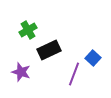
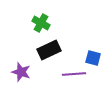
green cross: moved 13 px right, 7 px up; rotated 30 degrees counterclockwise
blue square: rotated 28 degrees counterclockwise
purple line: rotated 65 degrees clockwise
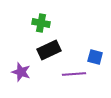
green cross: rotated 18 degrees counterclockwise
blue square: moved 2 px right, 1 px up
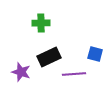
green cross: rotated 12 degrees counterclockwise
black rectangle: moved 7 px down
blue square: moved 3 px up
